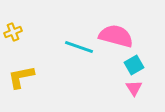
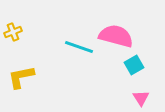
pink triangle: moved 7 px right, 10 px down
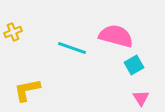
cyan line: moved 7 px left, 1 px down
yellow L-shape: moved 6 px right, 13 px down
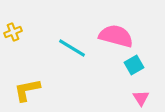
cyan line: rotated 12 degrees clockwise
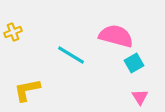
cyan line: moved 1 px left, 7 px down
cyan square: moved 2 px up
pink triangle: moved 1 px left, 1 px up
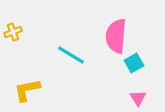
pink semicircle: rotated 100 degrees counterclockwise
pink triangle: moved 2 px left, 1 px down
